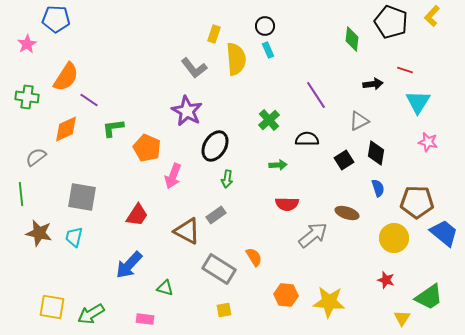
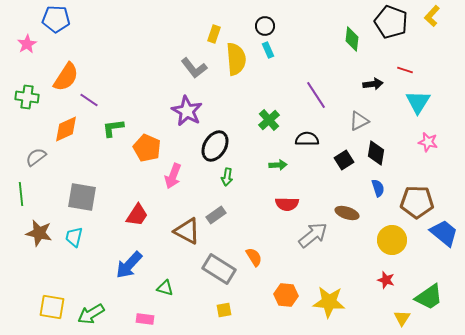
green arrow at (227, 179): moved 2 px up
yellow circle at (394, 238): moved 2 px left, 2 px down
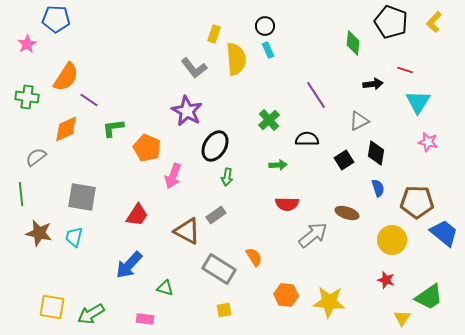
yellow L-shape at (432, 16): moved 2 px right, 6 px down
green diamond at (352, 39): moved 1 px right, 4 px down
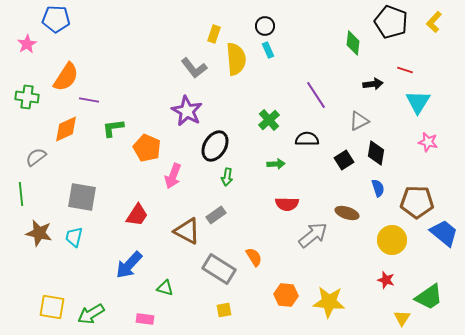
purple line at (89, 100): rotated 24 degrees counterclockwise
green arrow at (278, 165): moved 2 px left, 1 px up
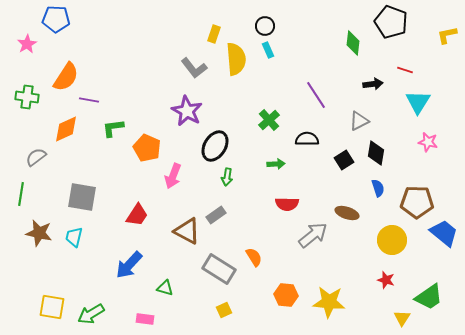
yellow L-shape at (434, 22): moved 13 px right, 13 px down; rotated 35 degrees clockwise
green line at (21, 194): rotated 15 degrees clockwise
yellow square at (224, 310): rotated 14 degrees counterclockwise
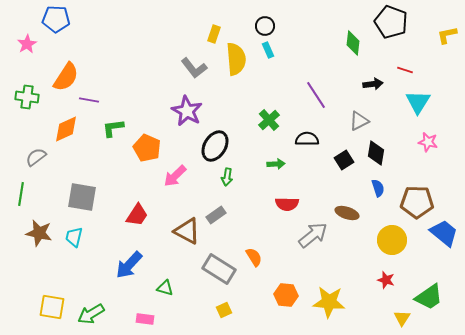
pink arrow at (173, 176): moved 2 px right; rotated 25 degrees clockwise
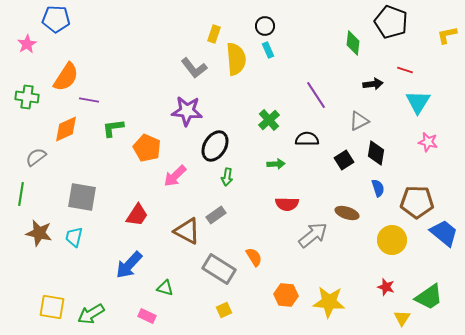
purple star at (187, 111): rotated 24 degrees counterclockwise
red star at (386, 280): moved 7 px down
pink rectangle at (145, 319): moved 2 px right, 3 px up; rotated 18 degrees clockwise
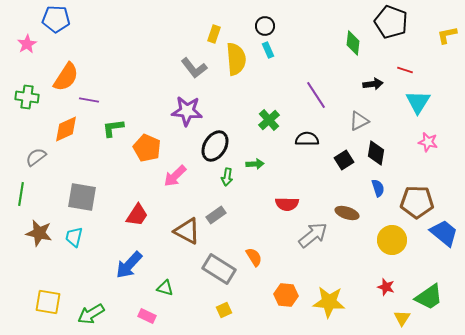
green arrow at (276, 164): moved 21 px left
yellow square at (52, 307): moved 4 px left, 5 px up
